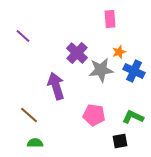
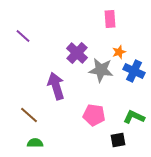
gray star: rotated 15 degrees clockwise
green L-shape: moved 1 px right
black square: moved 2 px left, 1 px up
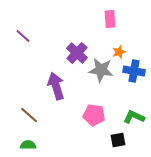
blue cross: rotated 15 degrees counterclockwise
green semicircle: moved 7 px left, 2 px down
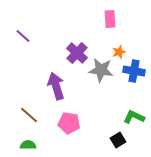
pink pentagon: moved 25 px left, 8 px down
black square: rotated 21 degrees counterclockwise
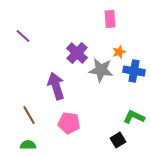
brown line: rotated 18 degrees clockwise
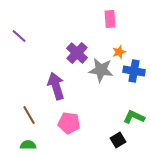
purple line: moved 4 px left
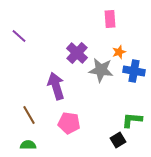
green L-shape: moved 2 px left, 3 px down; rotated 20 degrees counterclockwise
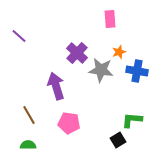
blue cross: moved 3 px right
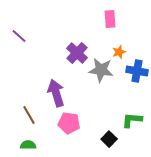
purple arrow: moved 7 px down
black square: moved 9 px left, 1 px up; rotated 14 degrees counterclockwise
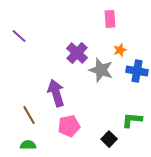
orange star: moved 1 px right, 2 px up
gray star: rotated 10 degrees clockwise
pink pentagon: moved 3 px down; rotated 20 degrees counterclockwise
